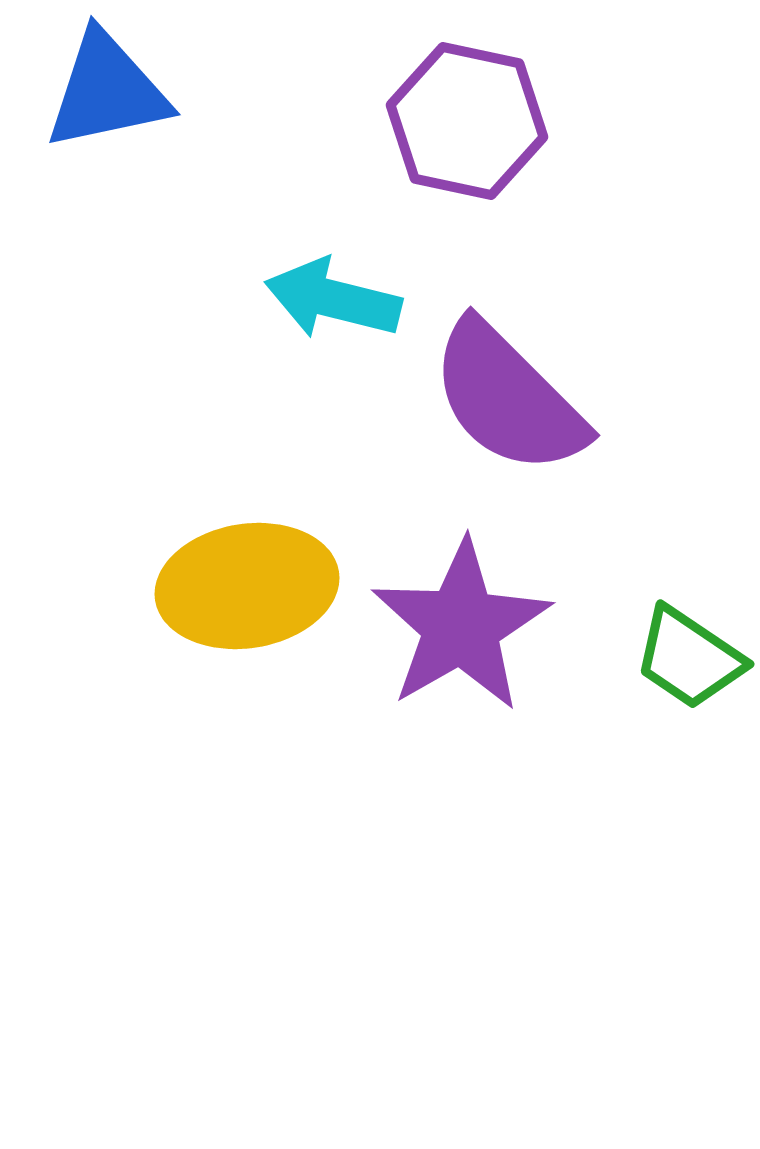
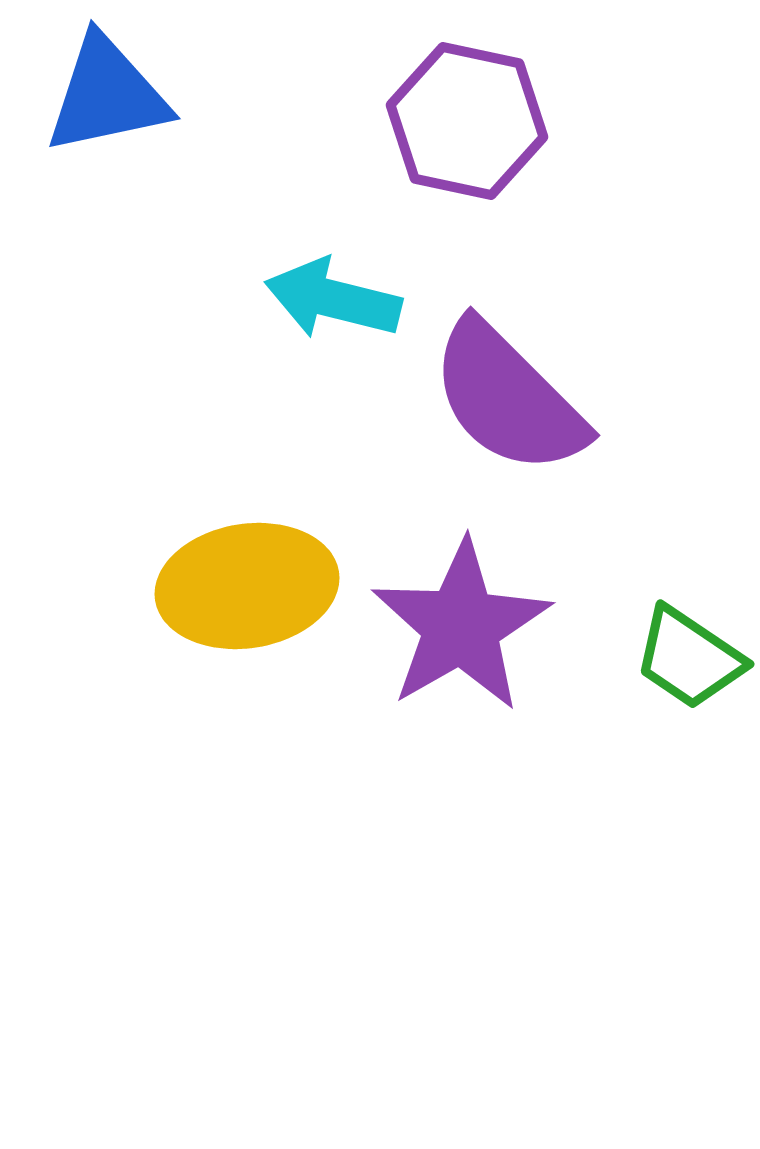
blue triangle: moved 4 px down
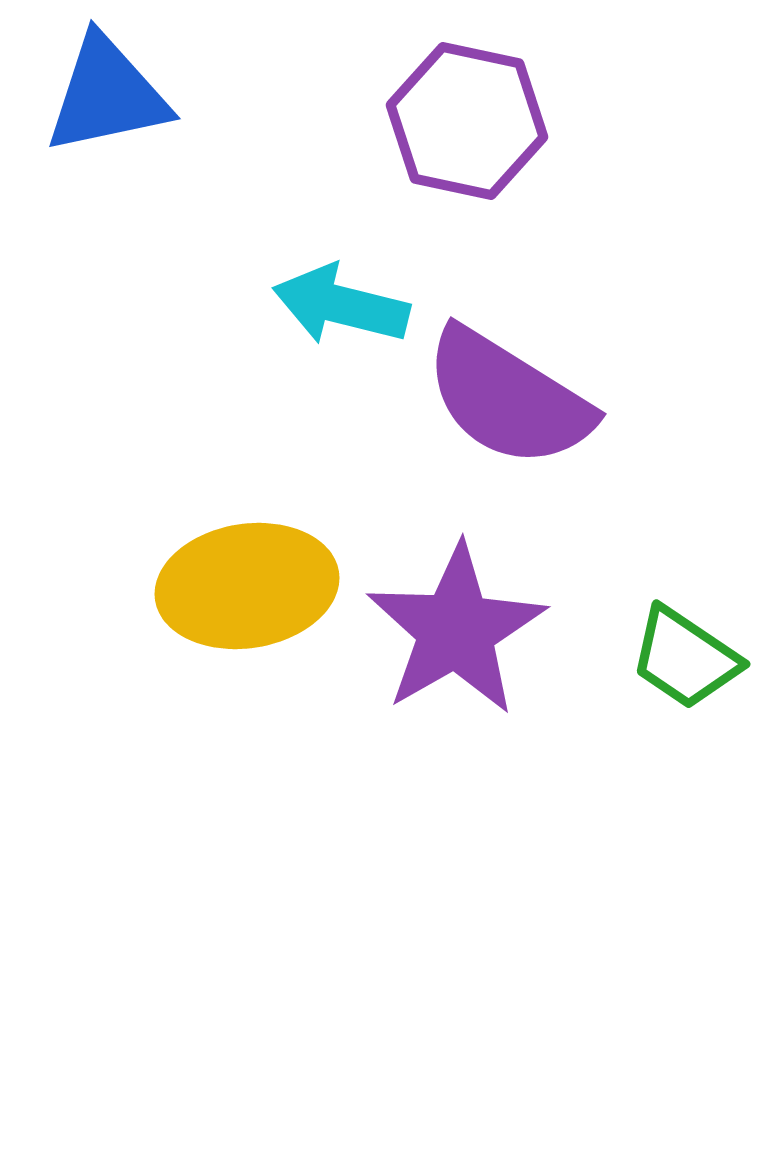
cyan arrow: moved 8 px right, 6 px down
purple semicircle: rotated 13 degrees counterclockwise
purple star: moved 5 px left, 4 px down
green trapezoid: moved 4 px left
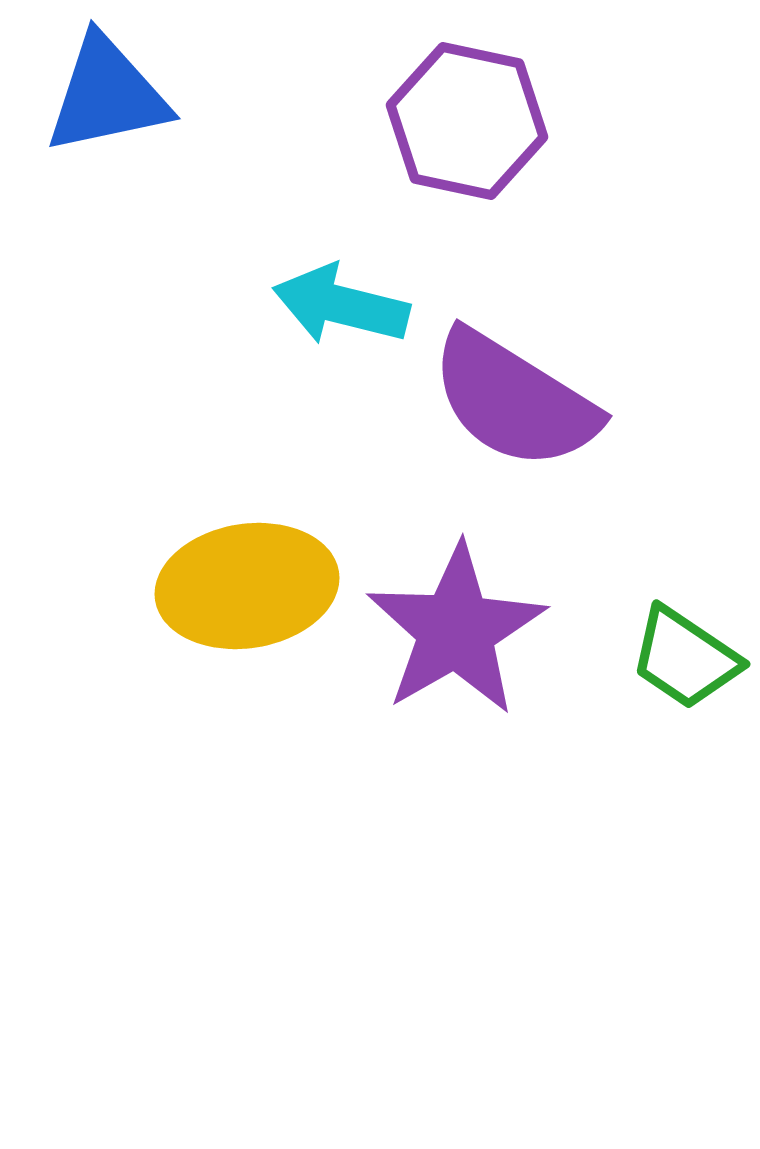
purple semicircle: moved 6 px right, 2 px down
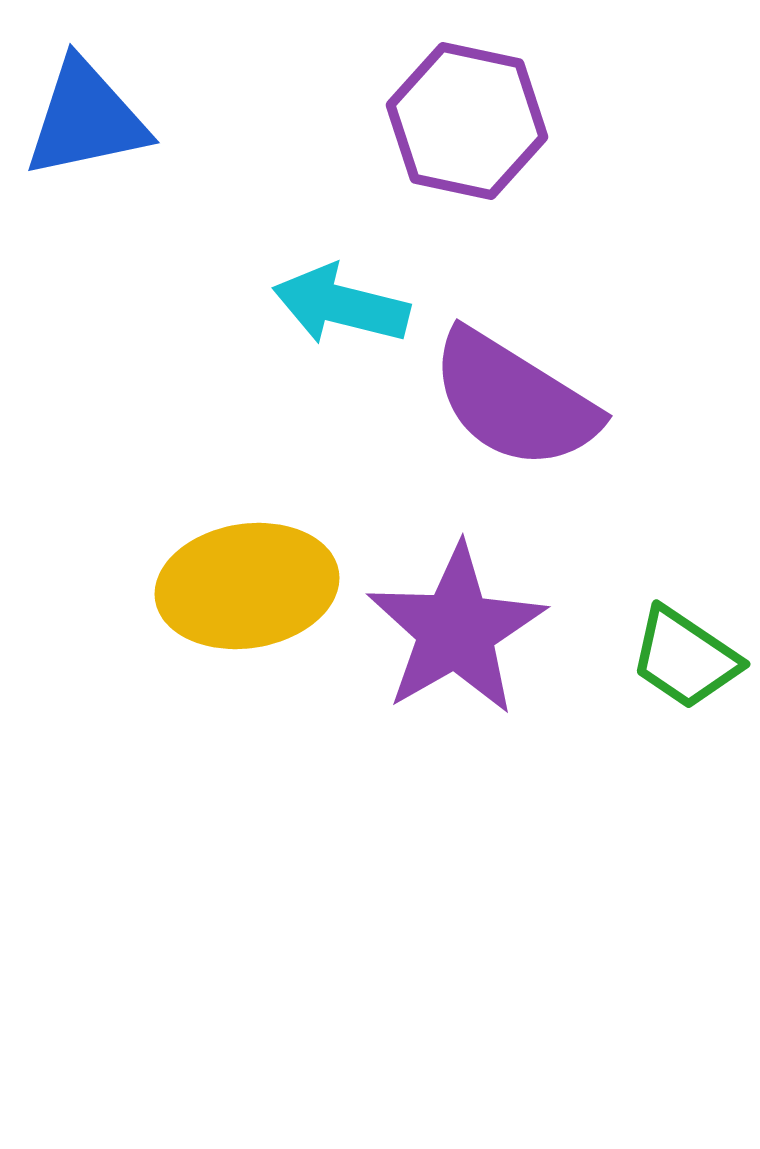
blue triangle: moved 21 px left, 24 px down
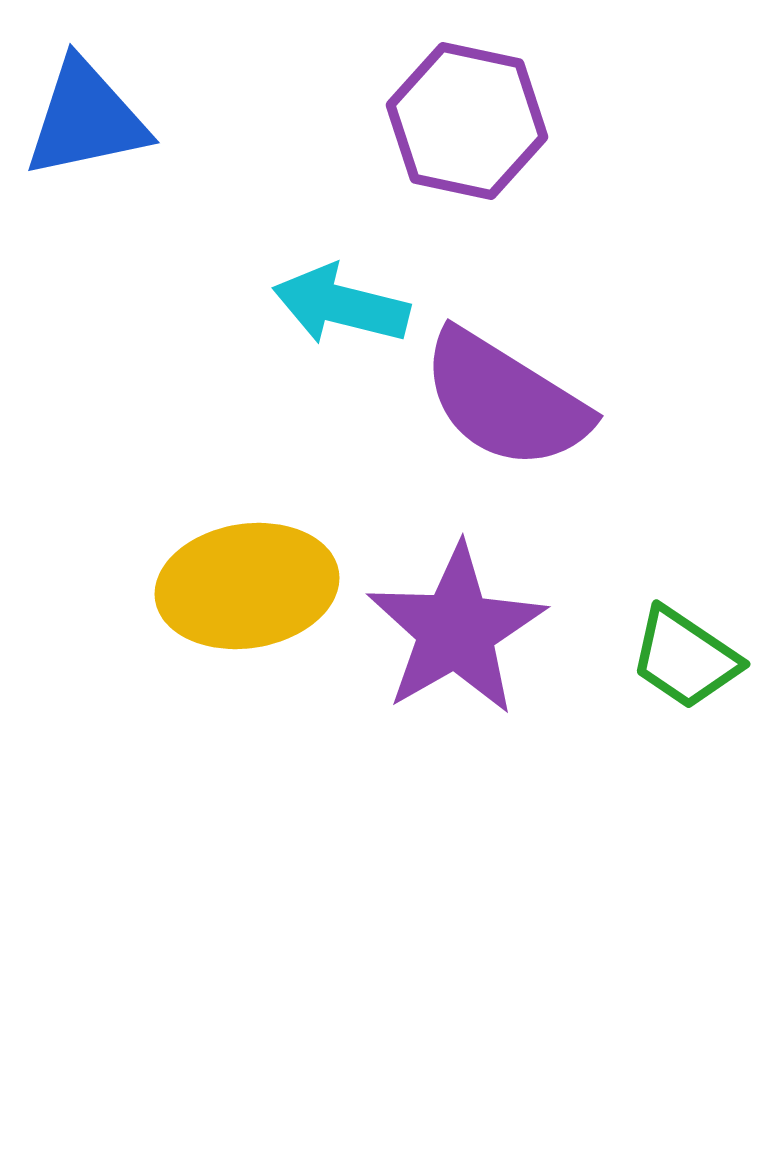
purple semicircle: moved 9 px left
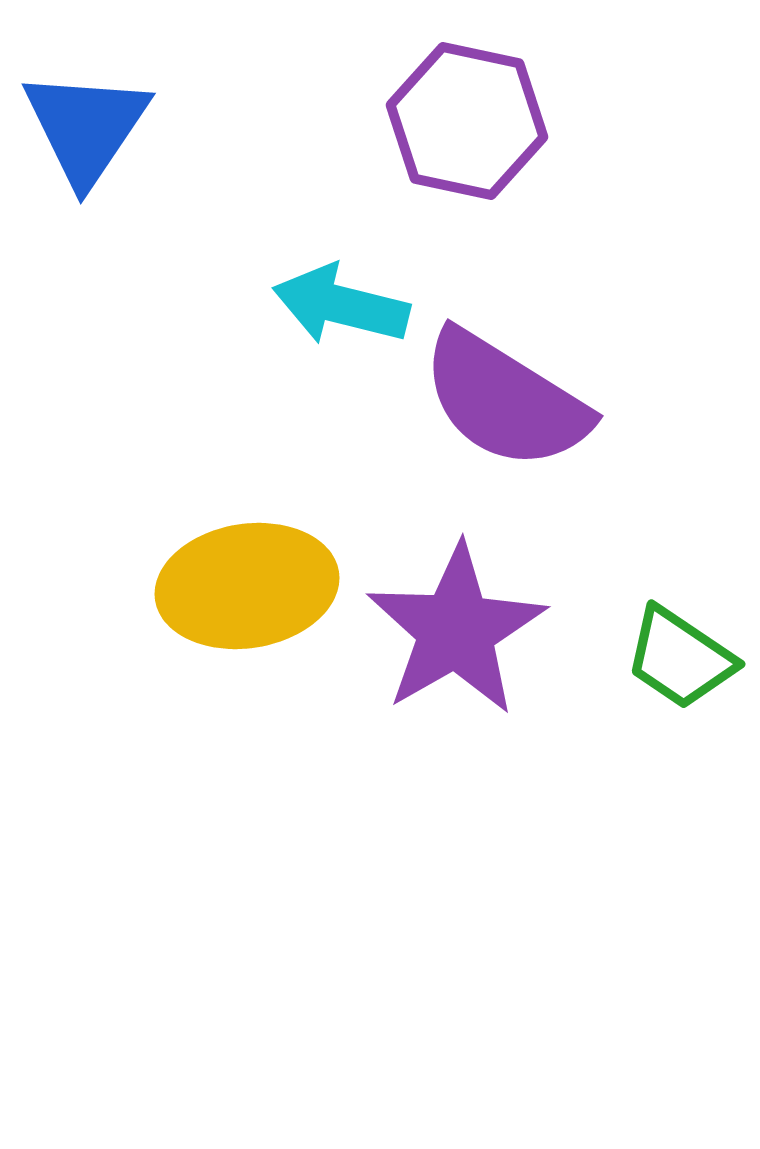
blue triangle: moved 8 px down; rotated 44 degrees counterclockwise
green trapezoid: moved 5 px left
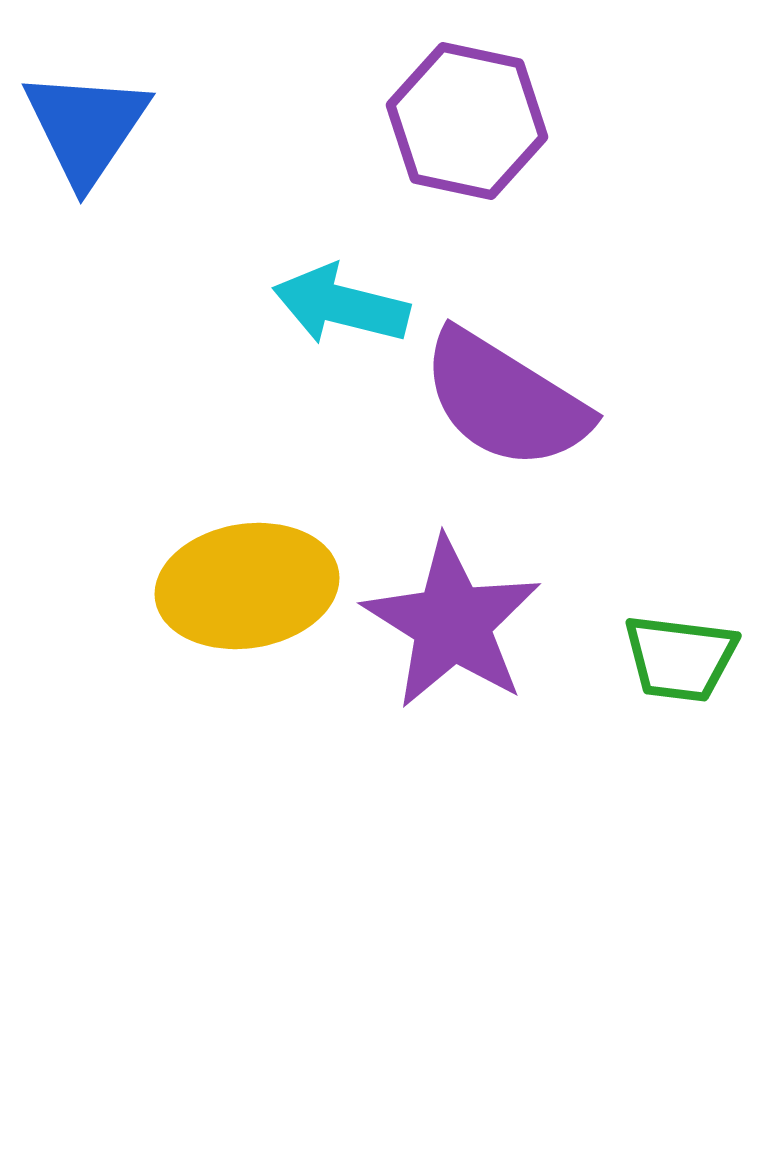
purple star: moved 4 px left, 7 px up; rotated 10 degrees counterclockwise
green trapezoid: rotated 27 degrees counterclockwise
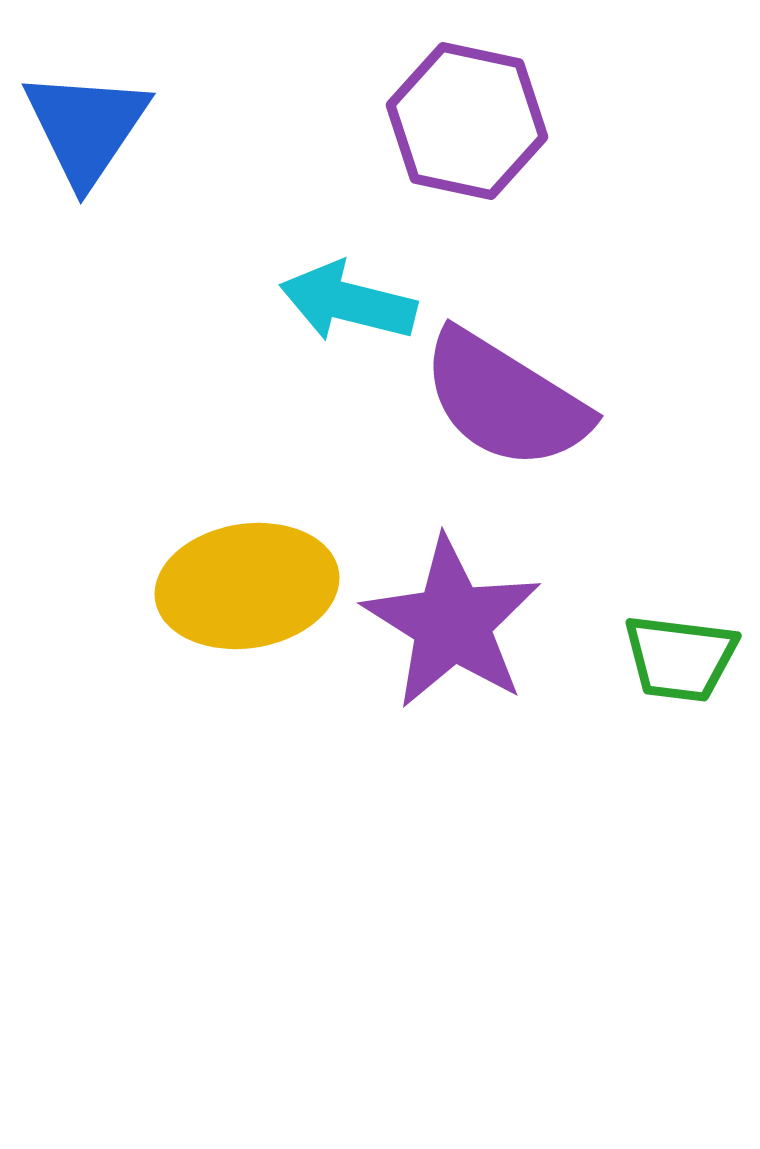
cyan arrow: moved 7 px right, 3 px up
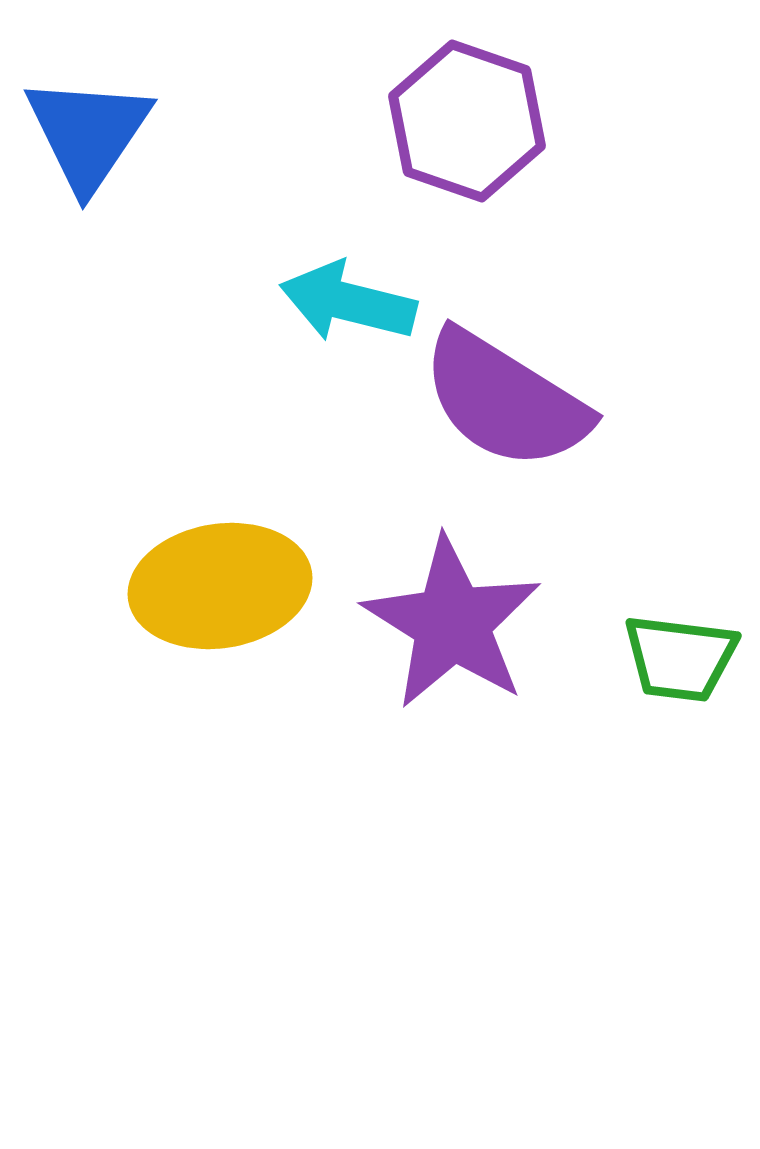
purple hexagon: rotated 7 degrees clockwise
blue triangle: moved 2 px right, 6 px down
yellow ellipse: moved 27 px left
